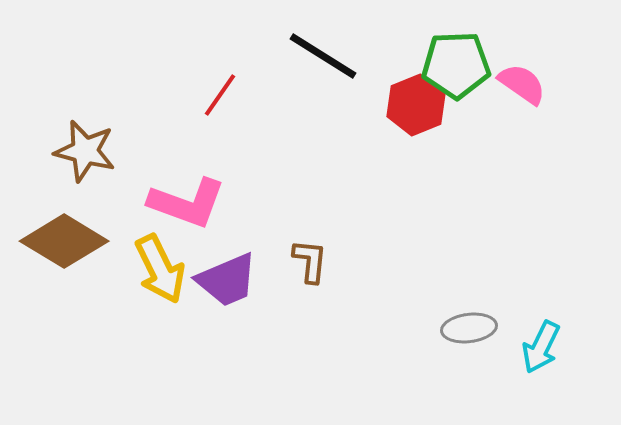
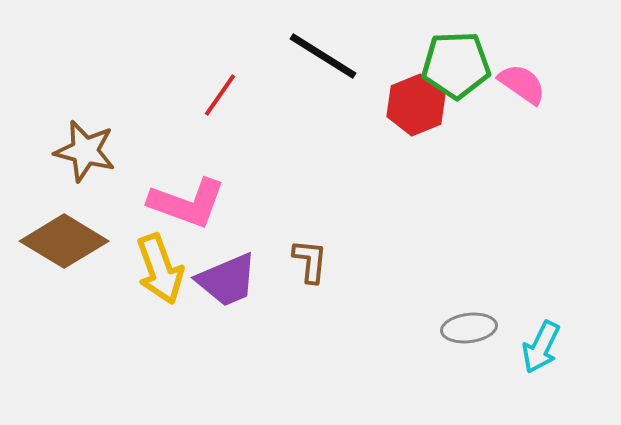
yellow arrow: rotated 6 degrees clockwise
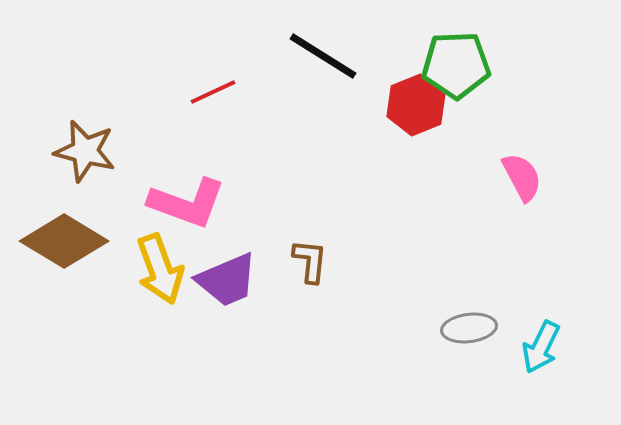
pink semicircle: moved 93 px down; rotated 27 degrees clockwise
red line: moved 7 px left, 3 px up; rotated 30 degrees clockwise
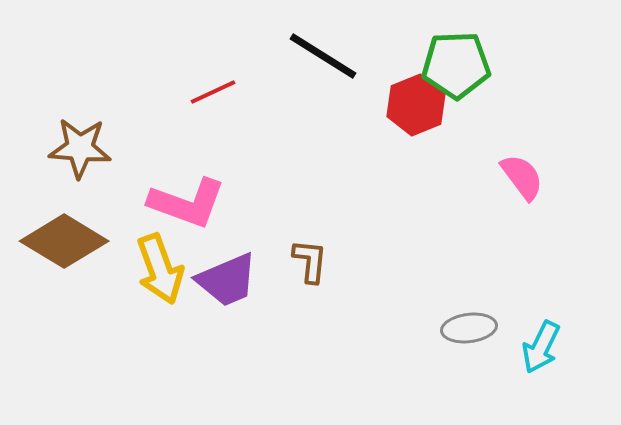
brown star: moved 5 px left, 3 px up; rotated 10 degrees counterclockwise
pink semicircle: rotated 9 degrees counterclockwise
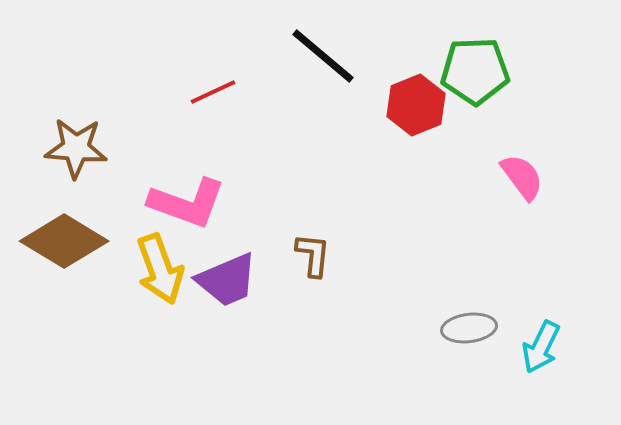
black line: rotated 8 degrees clockwise
green pentagon: moved 19 px right, 6 px down
brown star: moved 4 px left
brown L-shape: moved 3 px right, 6 px up
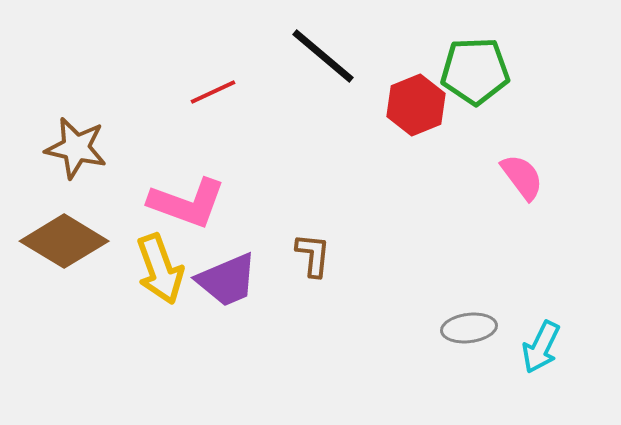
brown star: rotated 8 degrees clockwise
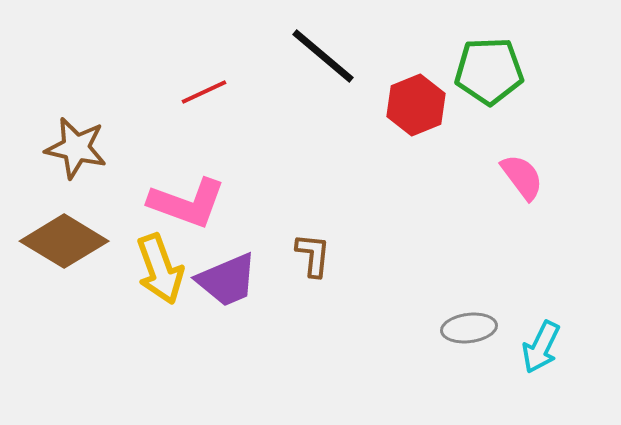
green pentagon: moved 14 px right
red line: moved 9 px left
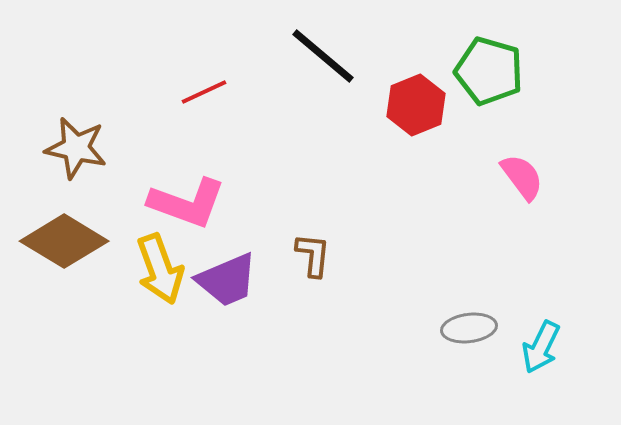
green pentagon: rotated 18 degrees clockwise
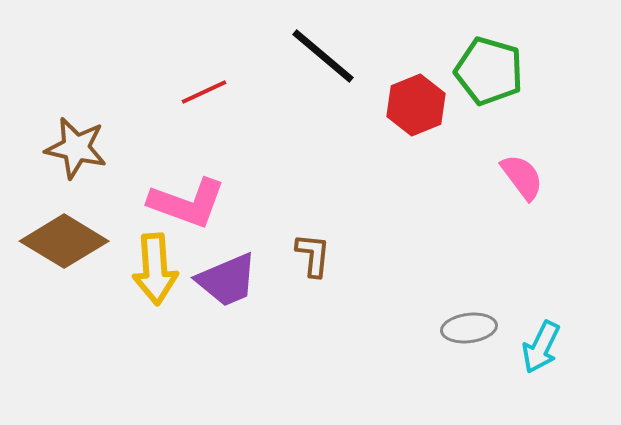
yellow arrow: moved 5 px left; rotated 16 degrees clockwise
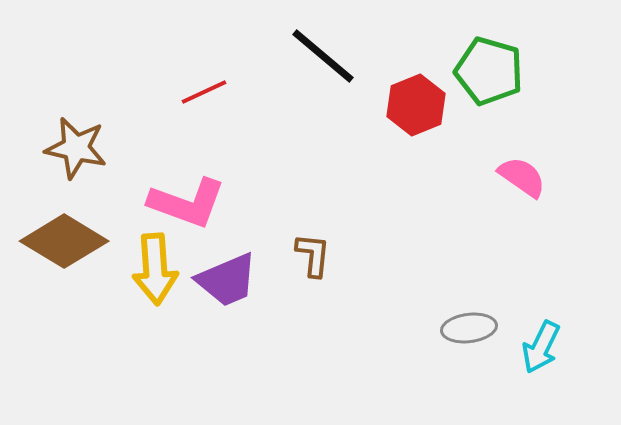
pink semicircle: rotated 18 degrees counterclockwise
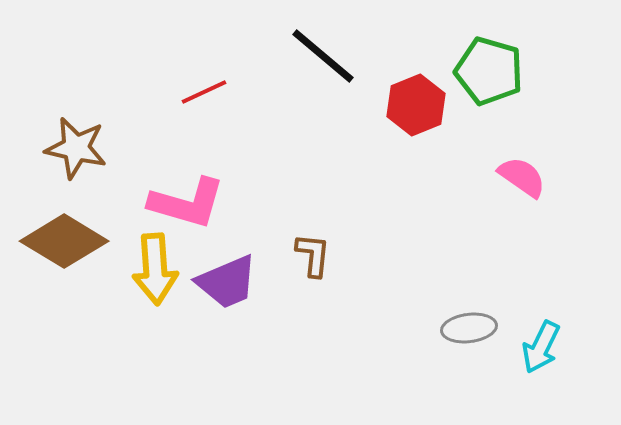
pink L-shape: rotated 4 degrees counterclockwise
purple trapezoid: moved 2 px down
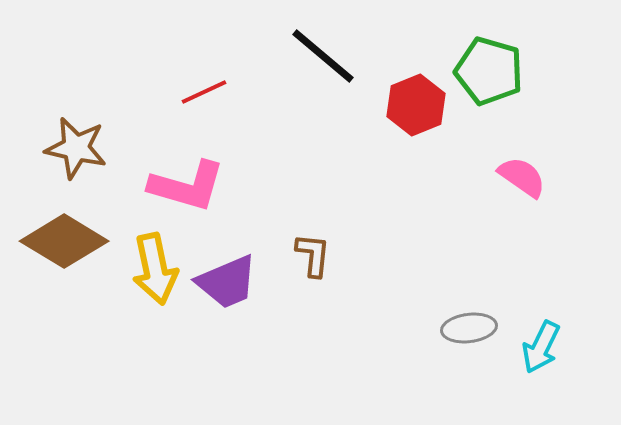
pink L-shape: moved 17 px up
yellow arrow: rotated 8 degrees counterclockwise
